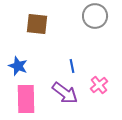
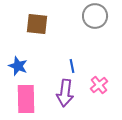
purple arrow: rotated 60 degrees clockwise
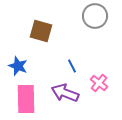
brown square: moved 4 px right, 7 px down; rotated 10 degrees clockwise
blue line: rotated 16 degrees counterclockwise
pink cross: moved 2 px up; rotated 12 degrees counterclockwise
purple arrow: rotated 104 degrees clockwise
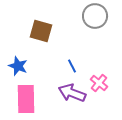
purple arrow: moved 7 px right
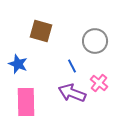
gray circle: moved 25 px down
blue star: moved 2 px up
pink rectangle: moved 3 px down
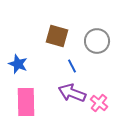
brown square: moved 16 px right, 5 px down
gray circle: moved 2 px right
pink cross: moved 20 px down
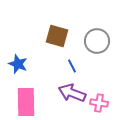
pink cross: rotated 30 degrees counterclockwise
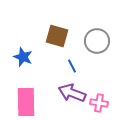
blue star: moved 5 px right, 7 px up
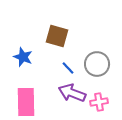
gray circle: moved 23 px down
blue line: moved 4 px left, 2 px down; rotated 16 degrees counterclockwise
pink cross: moved 1 px up; rotated 18 degrees counterclockwise
